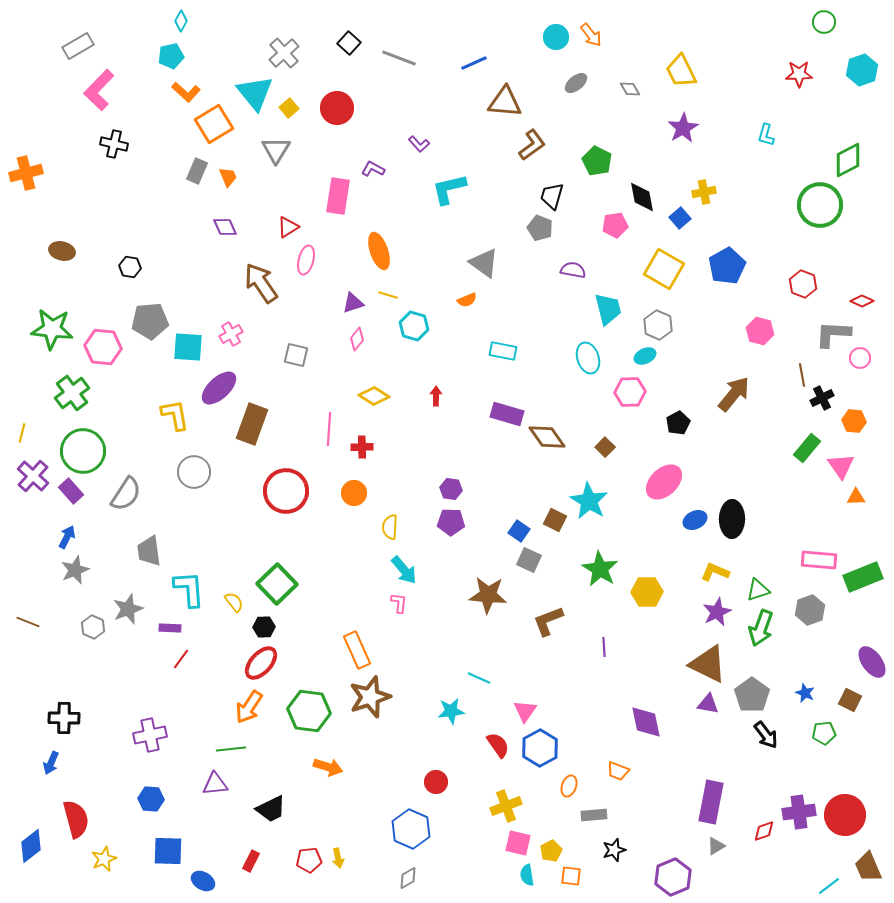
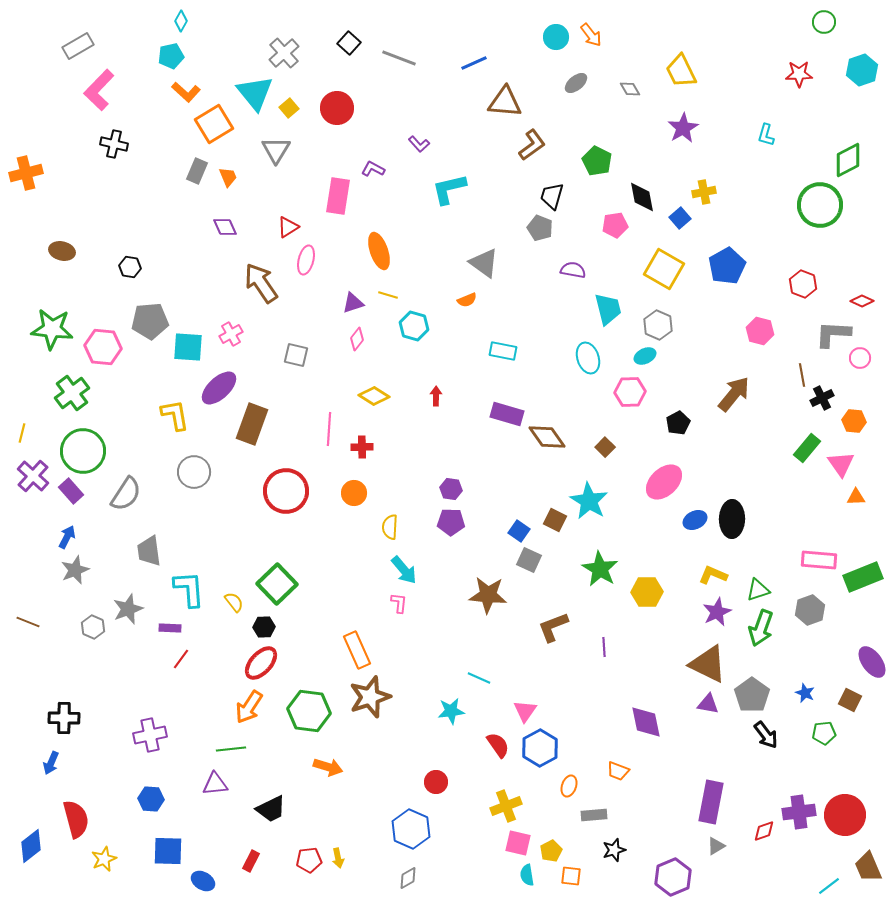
pink triangle at (841, 466): moved 2 px up
yellow L-shape at (715, 572): moved 2 px left, 3 px down
brown L-shape at (548, 621): moved 5 px right, 6 px down
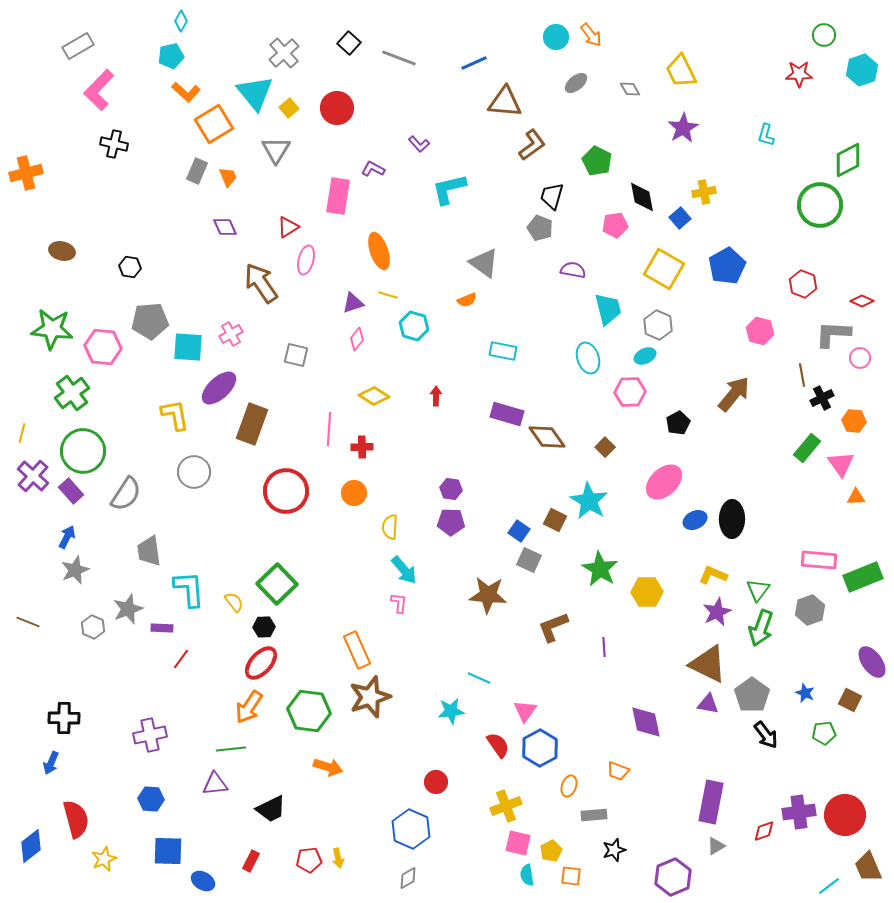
green circle at (824, 22): moved 13 px down
green triangle at (758, 590): rotated 35 degrees counterclockwise
purple rectangle at (170, 628): moved 8 px left
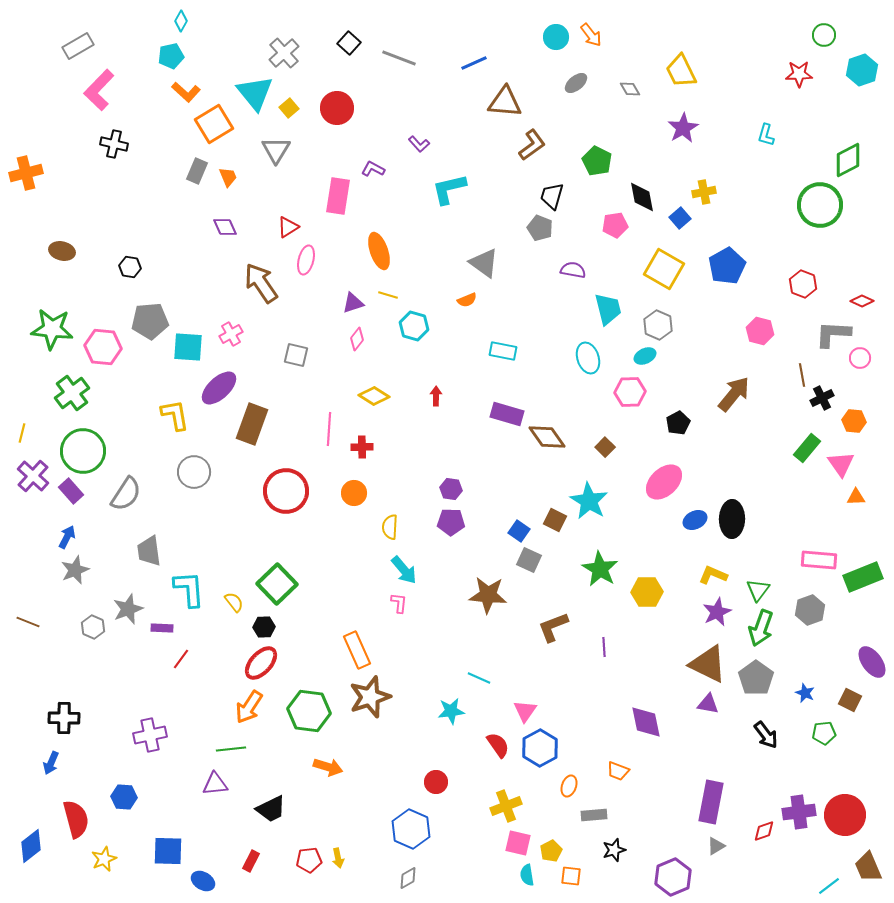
gray pentagon at (752, 695): moved 4 px right, 17 px up
blue hexagon at (151, 799): moved 27 px left, 2 px up
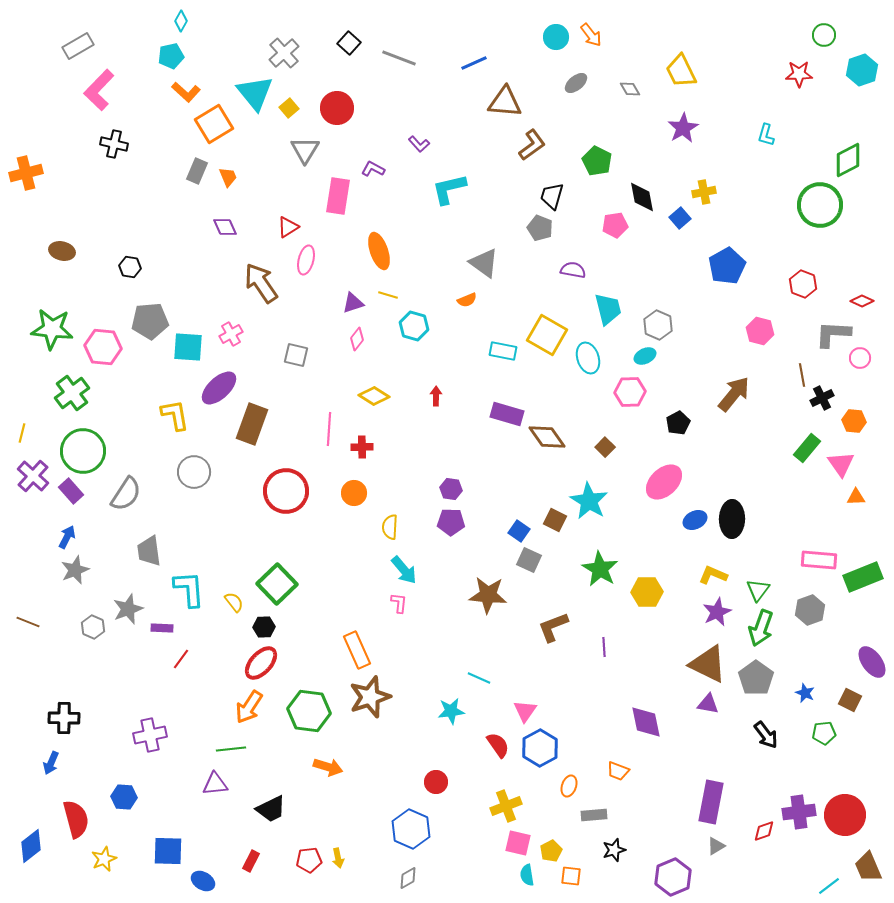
gray triangle at (276, 150): moved 29 px right
yellow square at (664, 269): moved 117 px left, 66 px down
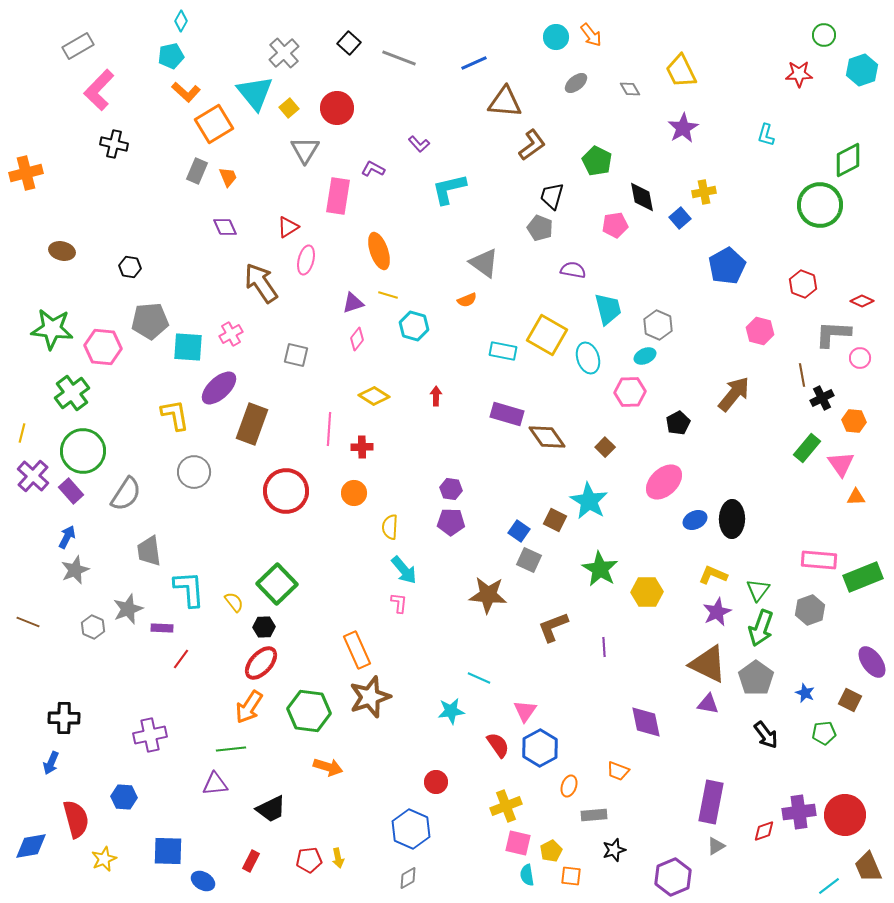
blue diamond at (31, 846): rotated 28 degrees clockwise
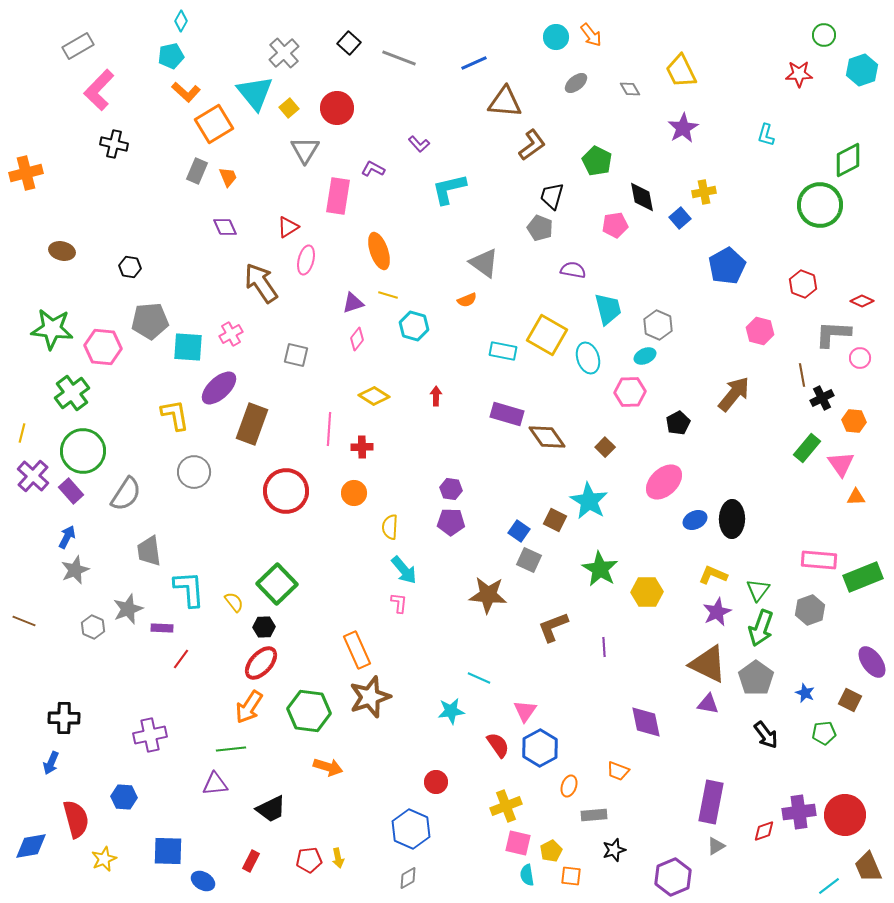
brown line at (28, 622): moved 4 px left, 1 px up
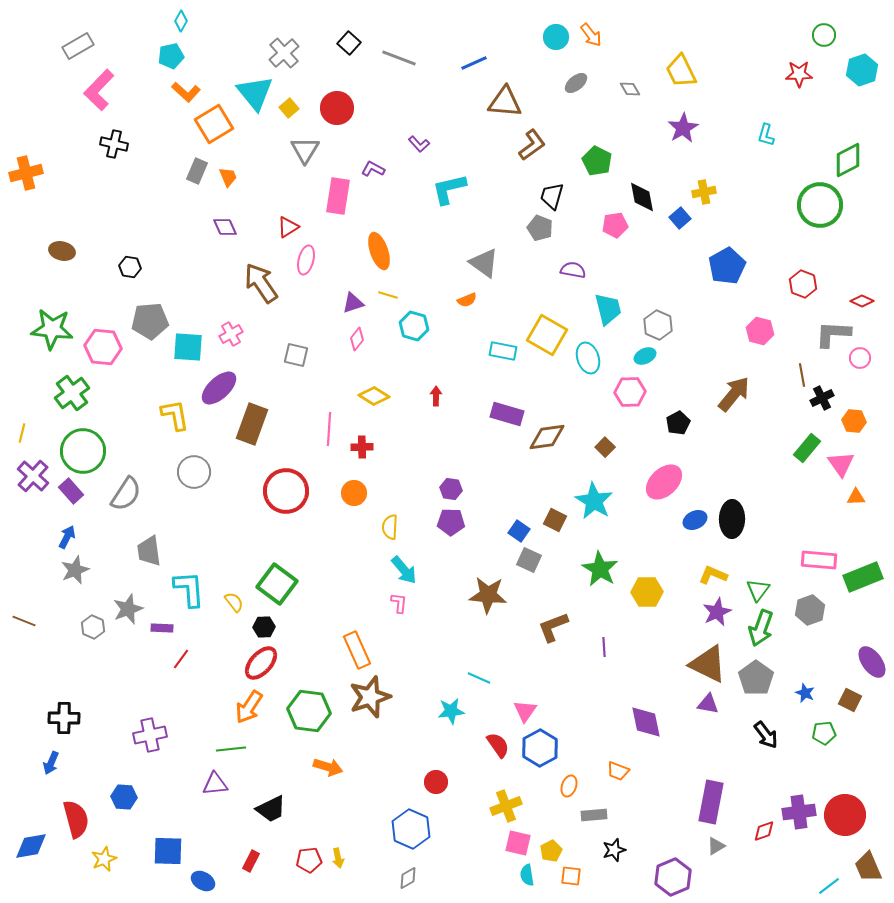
brown diamond at (547, 437): rotated 63 degrees counterclockwise
cyan star at (589, 501): moved 5 px right
green square at (277, 584): rotated 9 degrees counterclockwise
